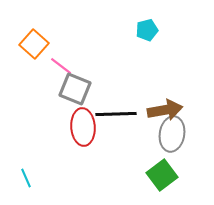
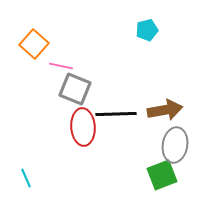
pink line: rotated 25 degrees counterclockwise
gray ellipse: moved 3 px right, 11 px down
green square: rotated 16 degrees clockwise
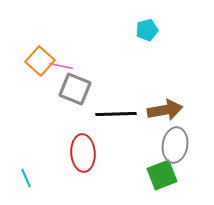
orange square: moved 6 px right, 17 px down
red ellipse: moved 26 px down
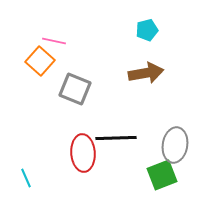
pink line: moved 7 px left, 25 px up
brown arrow: moved 19 px left, 37 px up
black line: moved 24 px down
